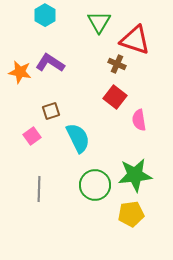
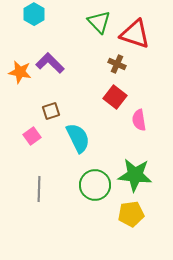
cyan hexagon: moved 11 px left, 1 px up
green triangle: rotated 15 degrees counterclockwise
red triangle: moved 6 px up
purple L-shape: rotated 12 degrees clockwise
green star: rotated 12 degrees clockwise
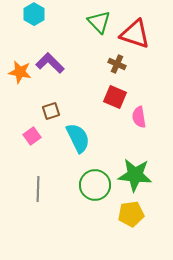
red square: rotated 15 degrees counterclockwise
pink semicircle: moved 3 px up
gray line: moved 1 px left
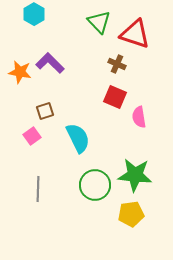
brown square: moved 6 px left
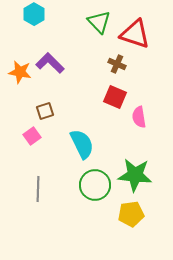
cyan semicircle: moved 4 px right, 6 px down
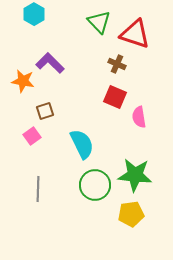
orange star: moved 3 px right, 9 px down
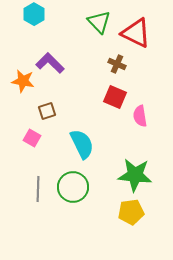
red triangle: moved 1 px right, 1 px up; rotated 8 degrees clockwise
brown square: moved 2 px right
pink semicircle: moved 1 px right, 1 px up
pink square: moved 2 px down; rotated 24 degrees counterclockwise
green circle: moved 22 px left, 2 px down
yellow pentagon: moved 2 px up
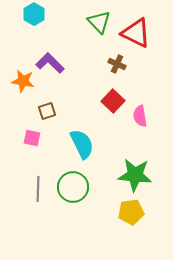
red square: moved 2 px left, 4 px down; rotated 20 degrees clockwise
pink square: rotated 18 degrees counterclockwise
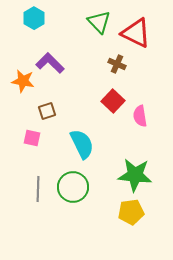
cyan hexagon: moved 4 px down
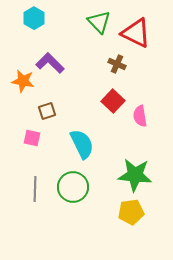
gray line: moved 3 px left
